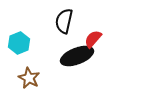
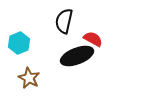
red semicircle: rotated 78 degrees clockwise
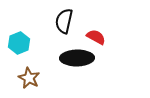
red semicircle: moved 3 px right, 2 px up
black ellipse: moved 2 px down; rotated 20 degrees clockwise
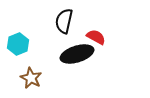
cyan hexagon: moved 1 px left, 1 px down
black ellipse: moved 4 px up; rotated 16 degrees counterclockwise
brown star: moved 2 px right
